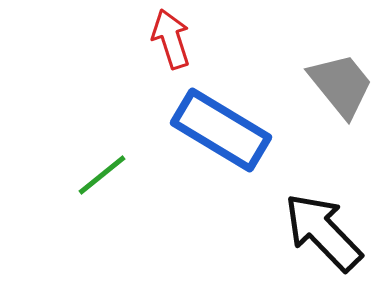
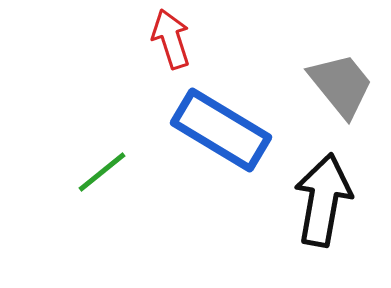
green line: moved 3 px up
black arrow: moved 32 px up; rotated 54 degrees clockwise
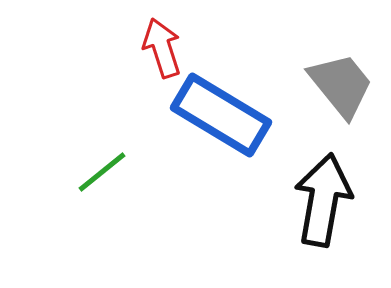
red arrow: moved 9 px left, 9 px down
blue rectangle: moved 15 px up
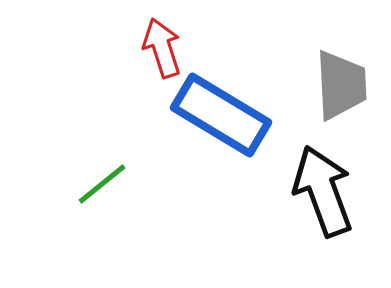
gray trapezoid: rotated 36 degrees clockwise
green line: moved 12 px down
black arrow: moved 9 px up; rotated 30 degrees counterclockwise
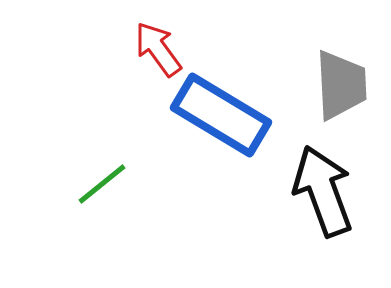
red arrow: moved 4 px left, 1 px down; rotated 18 degrees counterclockwise
